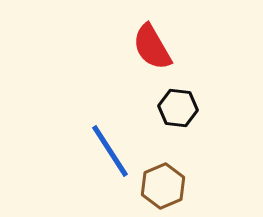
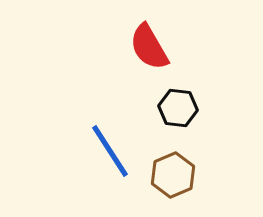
red semicircle: moved 3 px left
brown hexagon: moved 10 px right, 11 px up
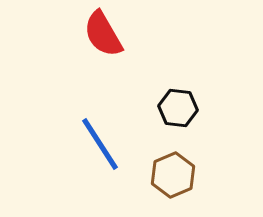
red semicircle: moved 46 px left, 13 px up
blue line: moved 10 px left, 7 px up
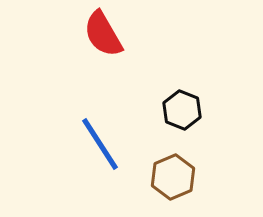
black hexagon: moved 4 px right, 2 px down; rotated 15 degrees clockwise
brown hexagon: moved 2 px down
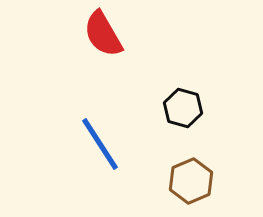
black hexagon: moved 1 px right, 2 px up; rotated 6 degrees counterclockwise
brown hexagon: moved 18 px right, 4 px down
